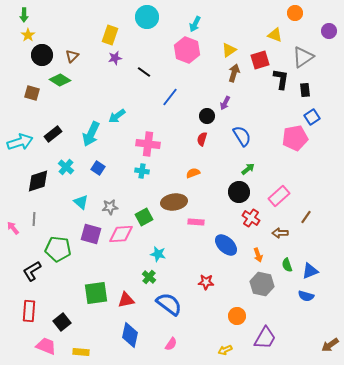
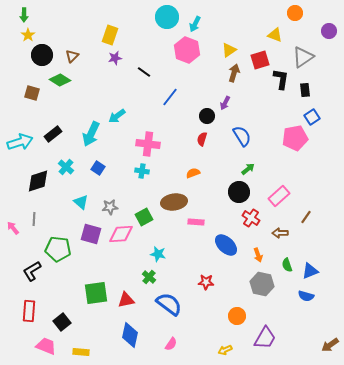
cyan circle at (147, 17): moved 20 px right
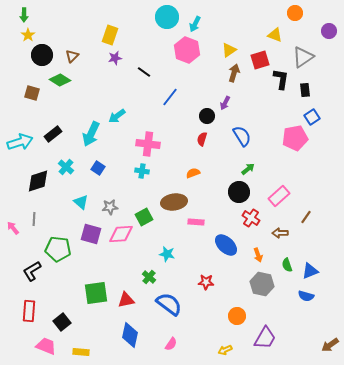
cyan star at (158, 254): moved 9 px right
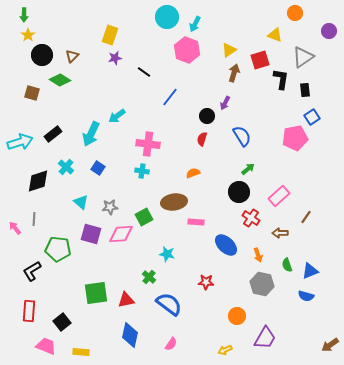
pink arrow at (13, 228): moved 2 px right
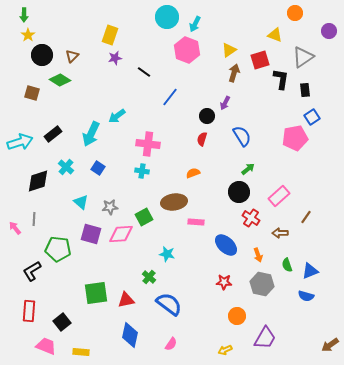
red star at (206, 282): moved 18 px right
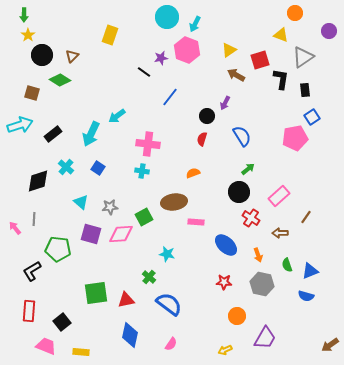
yellow triangle at (275, 35): moved 6 px right
purple star at (115, 58): moved 46 px right
brown arrow at (234, 73): moved 2 px right, 2 px down; rotated 78 degrees counterclockwise
cyan arrow at (20, 142): moved 17 px up
